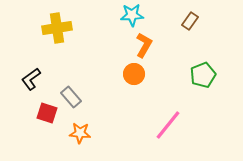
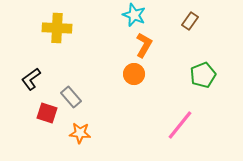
cyan star: moved 2 px right; rotated 25 degrees clockwise
yellow cross: rotated 12 degrees clockwise
pink line: moved 12 px right
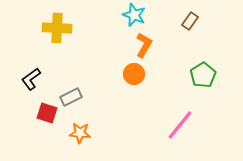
green pentagon: rotated 10 degrees counterclockwise
gray rectangle: rotated 75 degrees counterclockwise
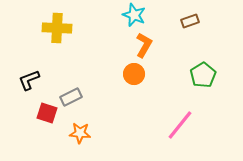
brown rectangle: rotated 36 degrees clockwise
black L-shape: moved 2 px left, 1 px down; rotated 15 degrees clockwise
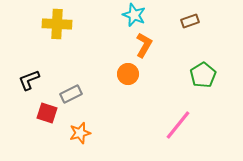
yellow cross: moved 4 px up
orange circle: moved 6 px left
gray rectangle: moved 3 px up
pink line: moved 2 px left
orange star: rotated 20 degrees counterclockwise
